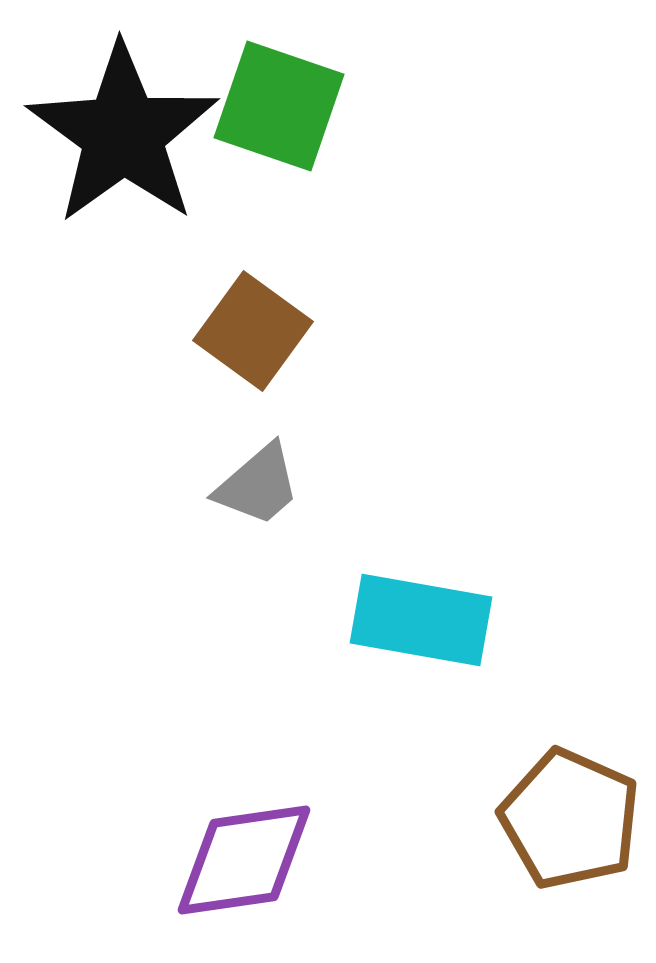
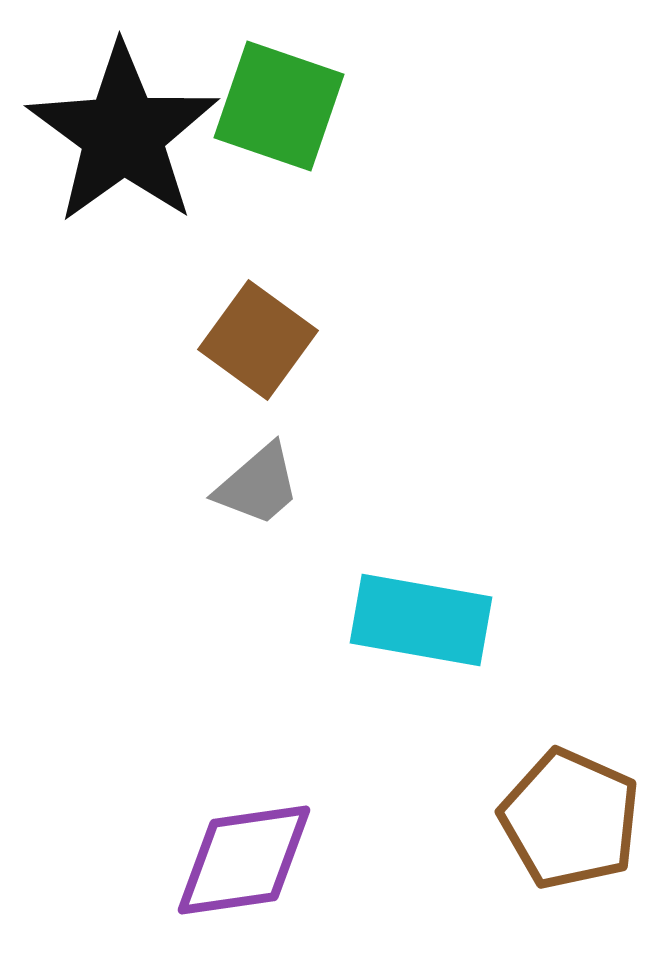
brown square: moved 5 px right, 9 px down
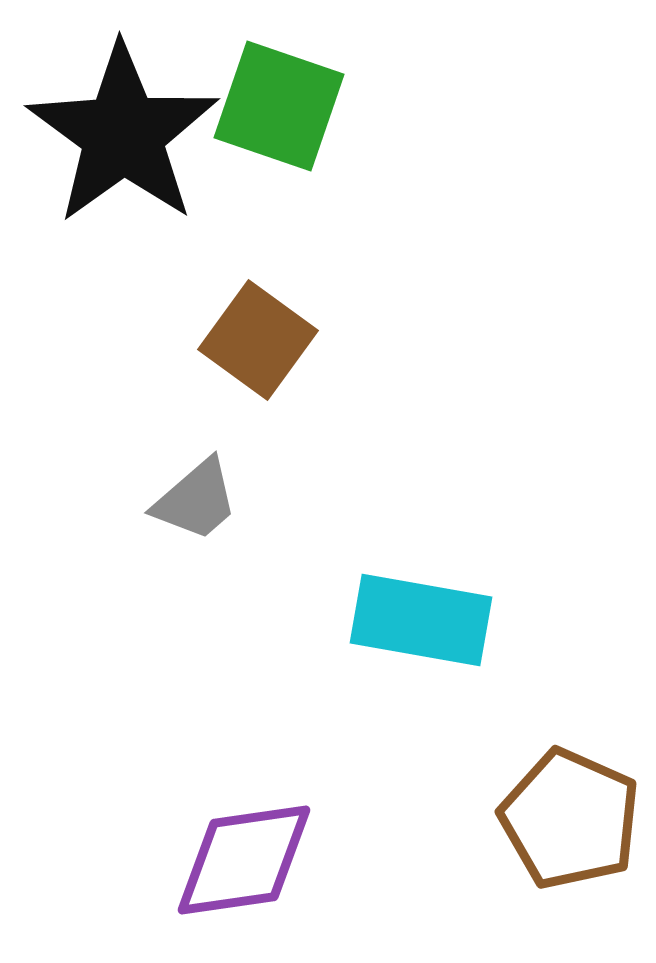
gray trapezoid: moved 62 px left, 15 px down
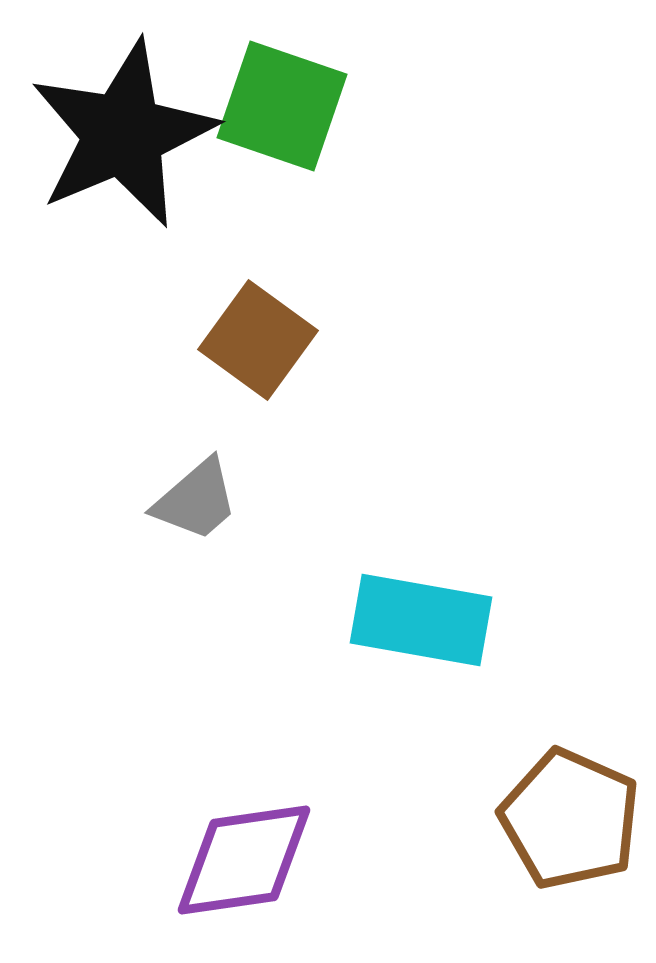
green square: moved 3 px right
black star: rotated 13 degrees clockwise
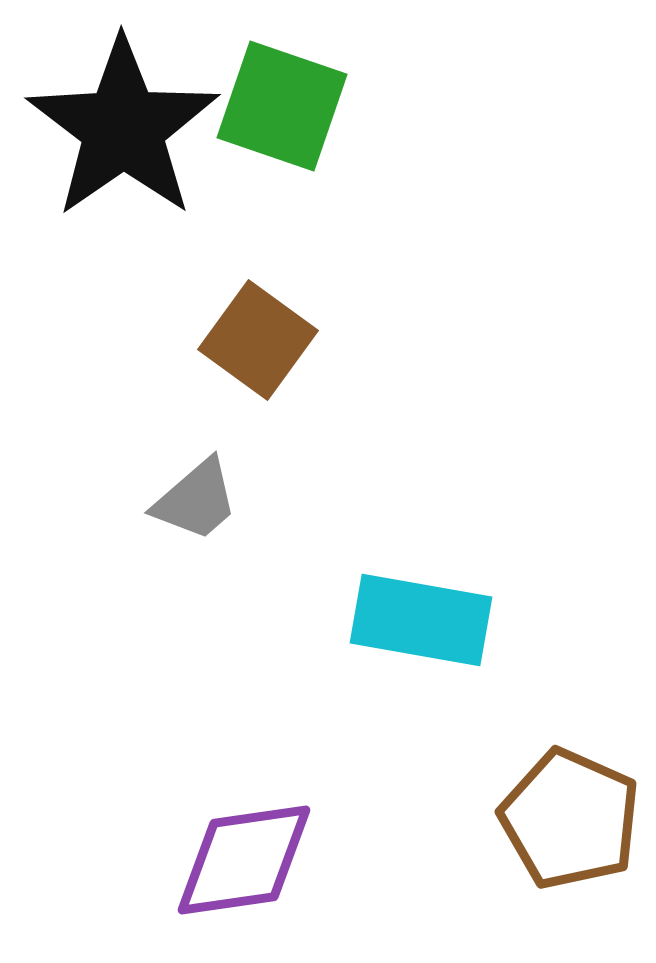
black star: moved 6 px up; rotated 12 degrees counterclockwise
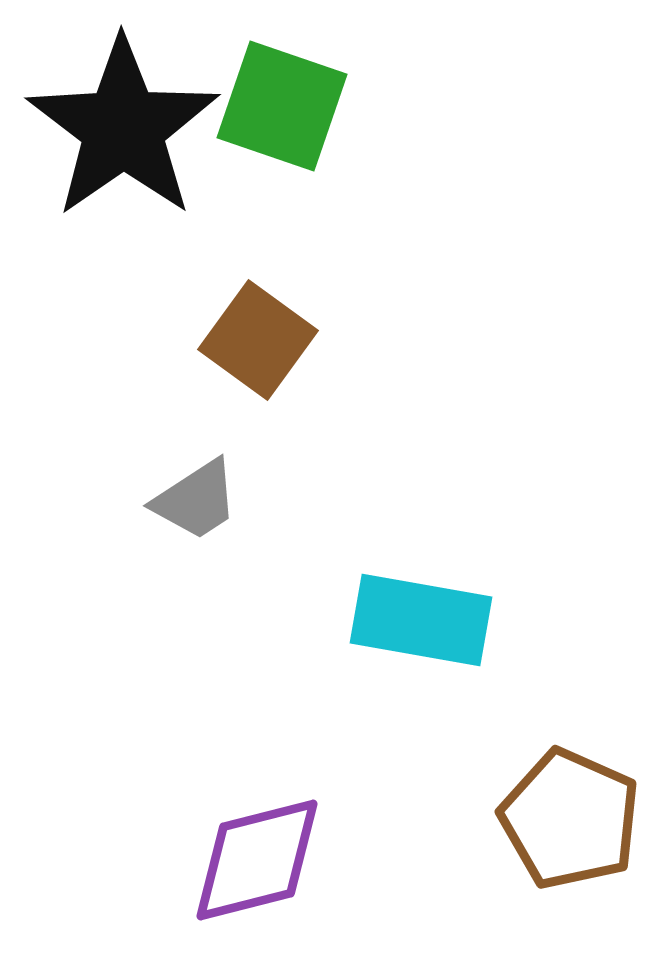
gray trapezoid: rotated 8 degrees clockwise
purple diamond: moved 13 px right; rotated 6 degrees counterclockwise
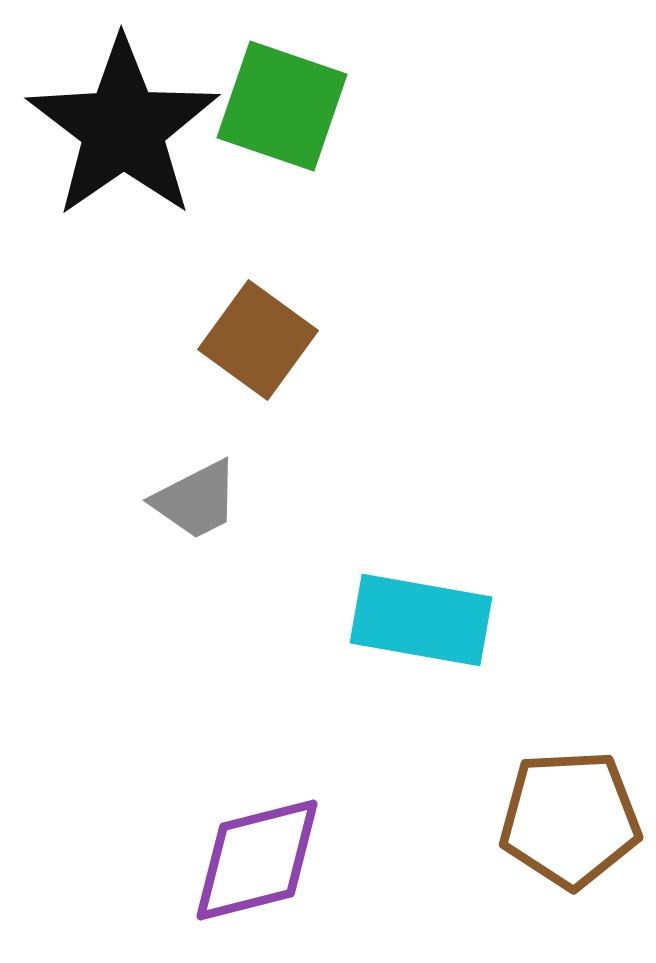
gray trapezoid: rotated 6 degrees clockwise
brown pentagon: rotated 27 degrees counterclockwise
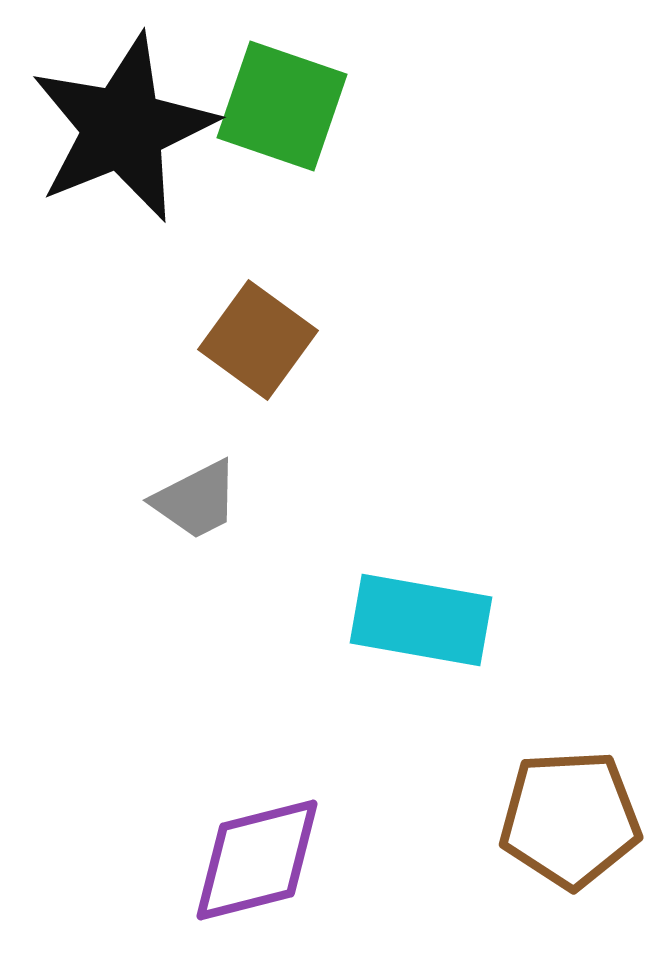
black star: rotated 13 degrees clockwise
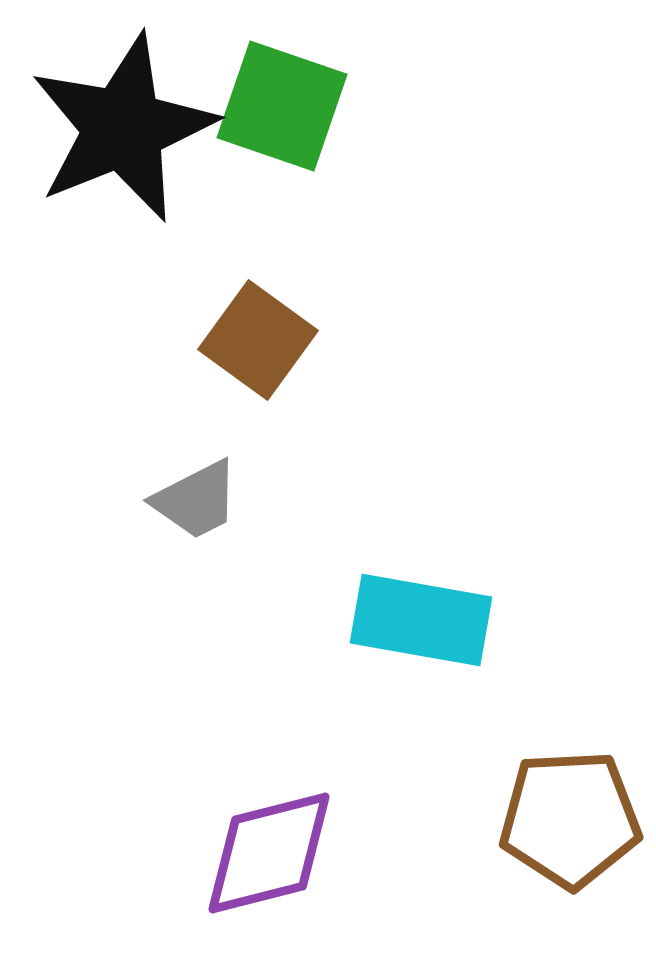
purple diamond: moved 12 px right, 7 px up
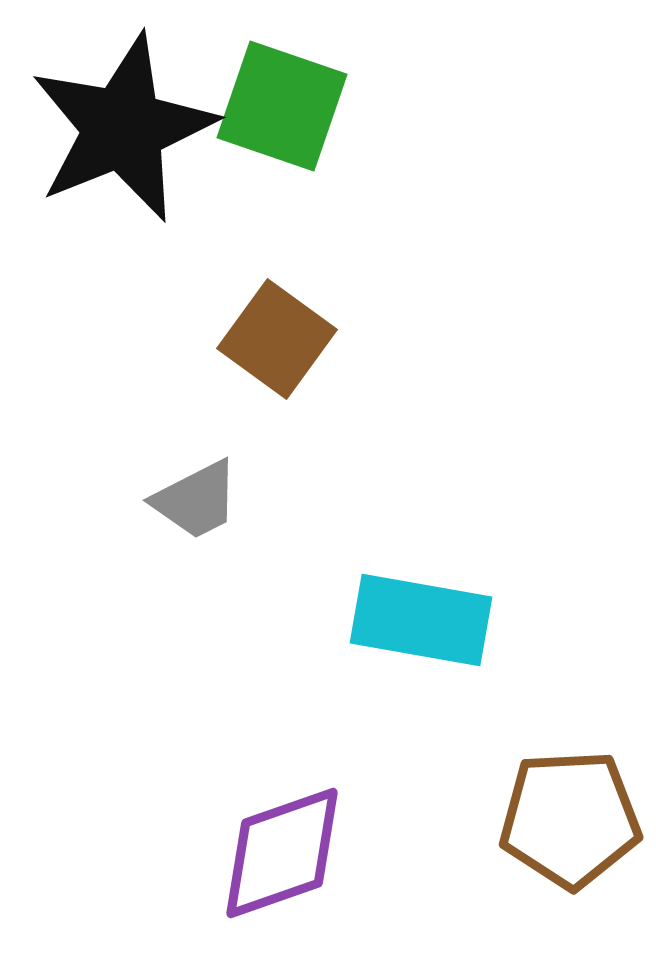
brown square: moved 19 px right, 1 px up
purple diamond: moved 13 px right; rotated 5 degrees counterclockwise
